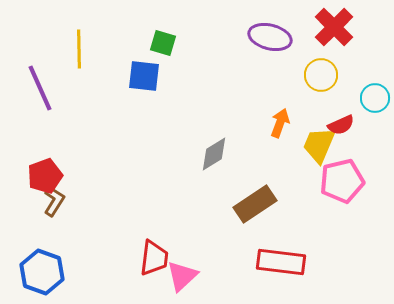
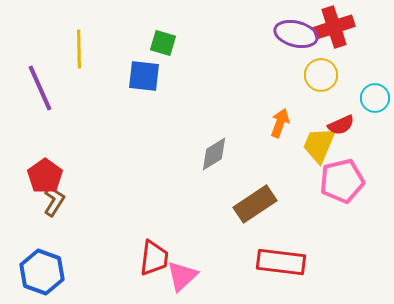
red cross: rotated 27 degrees clockwise
purple ellipse: moved 26 px right, 3 px up
red pentagon: rotated 16 degrees counterclockwise
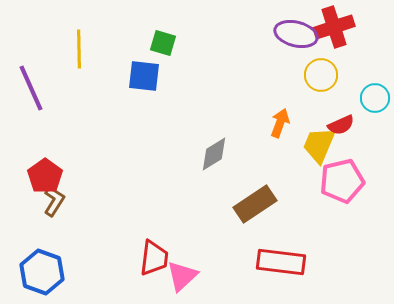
purple line: moved 9 px left
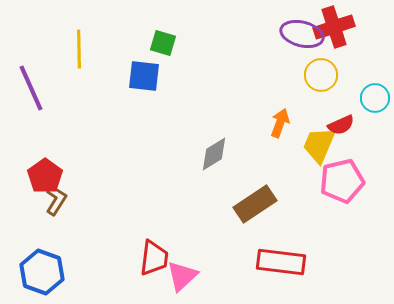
purple ellipse: moved 6 px right
brown L-shape: moved 2 px right, 1 px up
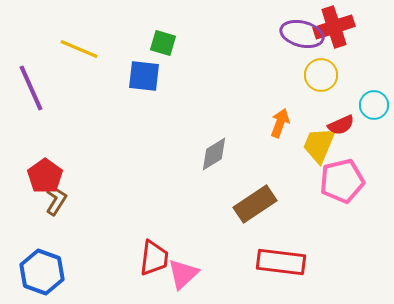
yellow line: rotated 66 degrees counterclockwise
cyan circle: moved 1 px left, 7 px down
pink triangle: moved 1 px right, 2 px up
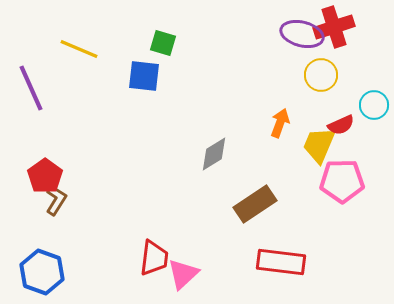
pink pentagon: rotated 12 degrees clockwise
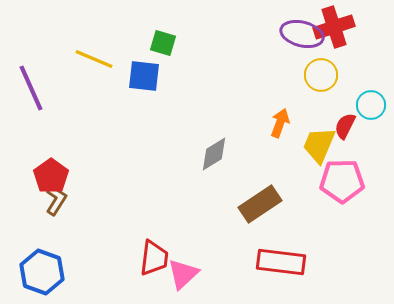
yellow line: moved 15 px right, 10 px down
cyan circle: moved 3 px left
red semicircle: moved 4 px right, 1 px down; rotated 140 degrees clockwise
red pentagon: moved 6 px right
brown rectangle: moved 5 px right
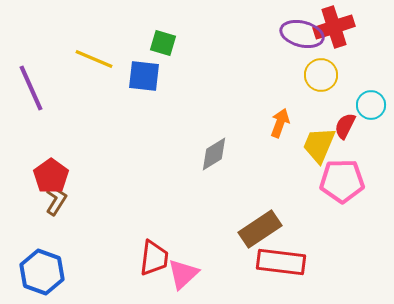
brown rectangle: moved 25 px down
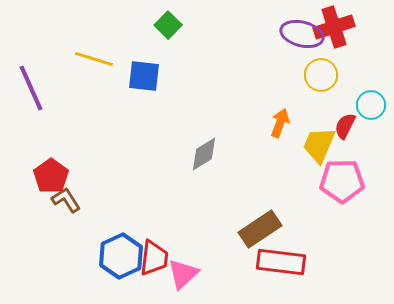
green square: moved 5 px right, 18 px up; rotated 28 degrees clockwise
yellow line: rotated 6 degrees counterclockwise
gray diamond: moved 10 px left
brown L-shape: moved 10 px right; rotated 64 degrees counterclockwise
blue hexagon: moved 79 px right, 16 px up; rotated 15 degrees clockwise
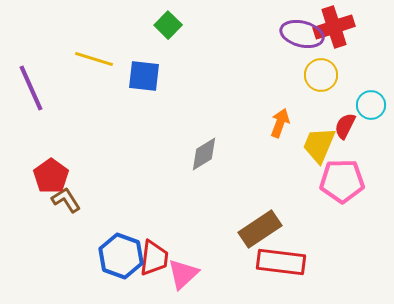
blue hexagon: rotated 15 degrees counterclockwise
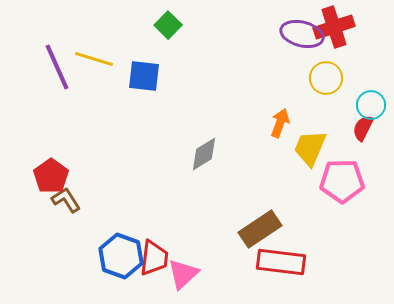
yellow circle: moved 5 px right, 3 px down
purple line: moved 26 px right, 21 px up
red semicircle: moved 18 px right, 2 px down
yellow trapezoid: moved 9 px left, 3 px down
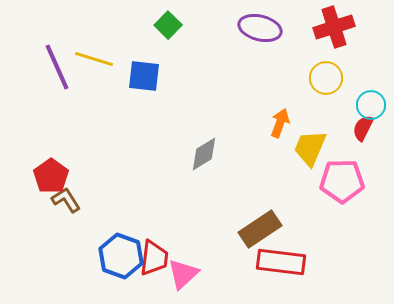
purple ellipse: moved 42 px left, 6 px up
